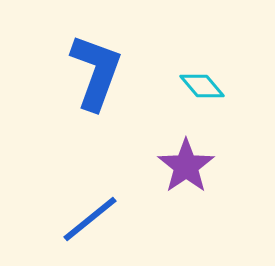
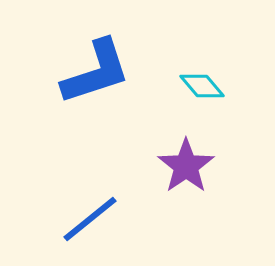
blue L-shape: rotated 52 degrees clockwise
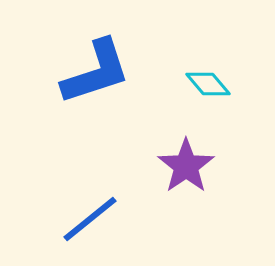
cyan diamond: moved 6 px right, 2 px up
